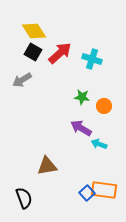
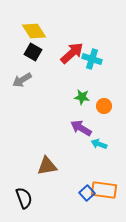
red arrow: moved 12 px right
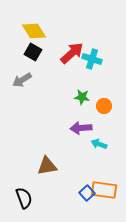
purple arrow: rotated 35 degrees counterclockwise
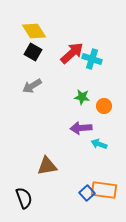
gray arrow: moved 10 px right, 6 px down
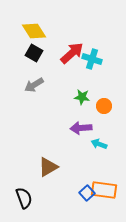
black square: moved 1 px right, 1 px down
gray arrow: moved 2 px right, 1 px up
brown triangle: moved 1 px right, 1 px down; rotated 20 degrees counterclockwise
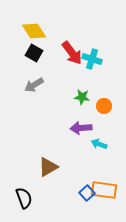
red arrow: rotated 95 degrees clockwise
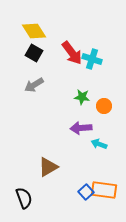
blue square: moved 1 px left, 1 px up
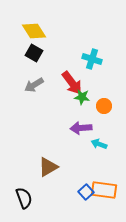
red arrow: moved 30 px down
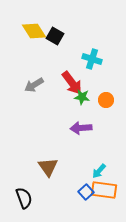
black square: moved 21 px right, 17 px up
orange circle: moved 2 px right, 6 px up
cyan arrow: moved 27 px down; rotated 70 degrees counterclockwise
brown triangle: rotated 35 degrees counterclockwise
